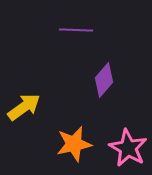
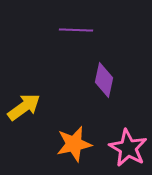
purple diamond: rotated 28 degrees counterclockwise
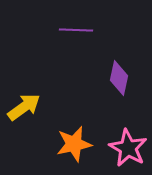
purple diamond: moved 15 px right, 2 px up
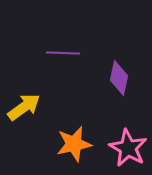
purple line: moved 13 px left, 23 px down
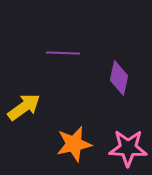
pink star: rotated 27 degrees counterclockwise
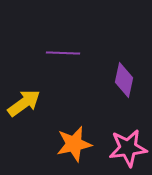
purple diamond: moved 5 px right, 2 px down
yellow arrow: moved 4 px up
pink star: rotated 9 degrees counterclockwise
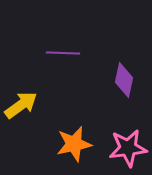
yellow arrow: moved 3 px left, 2 px down
